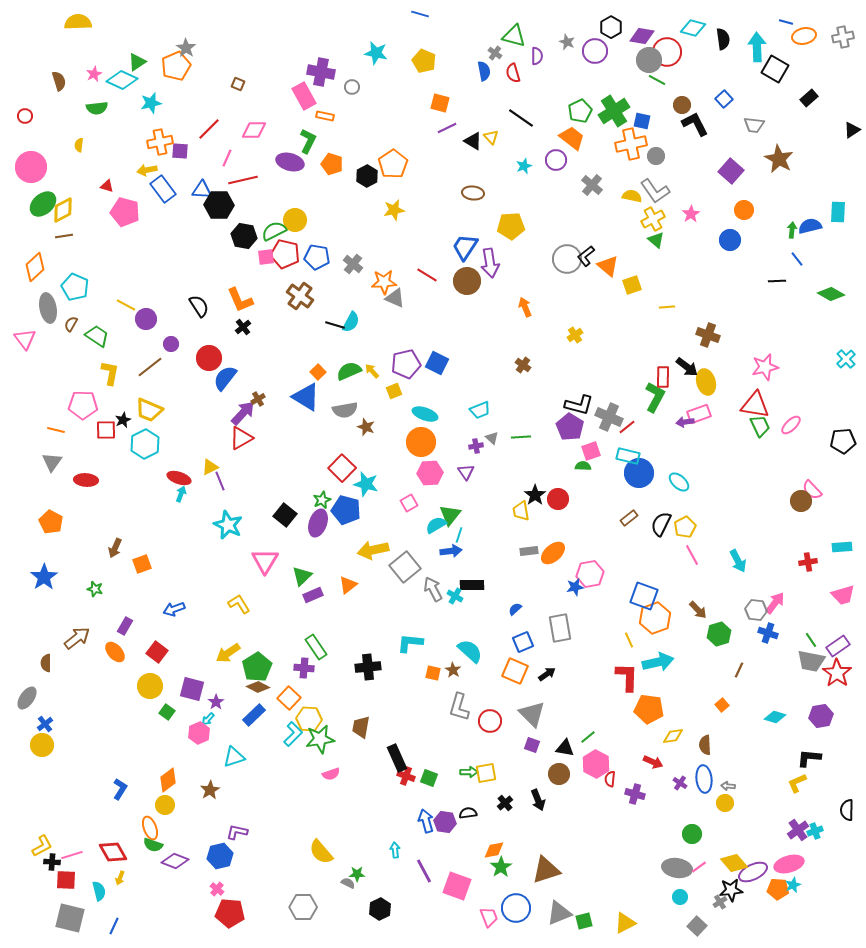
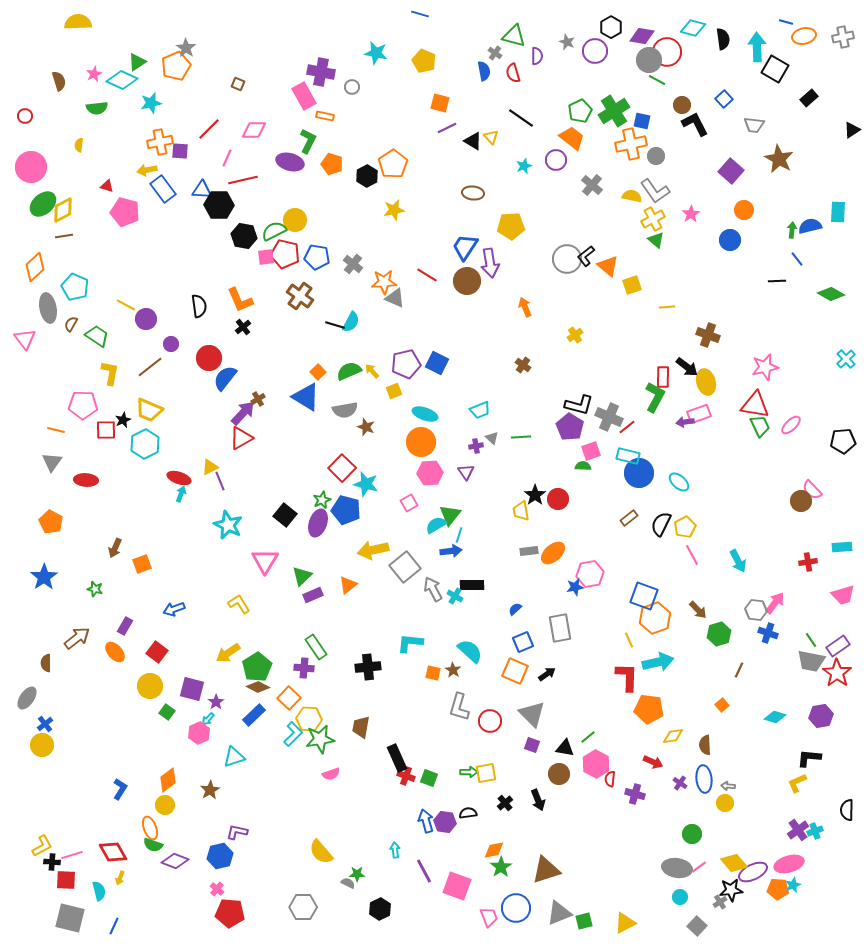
black semicircle at (199, 306): rotated 25 degrees clockwise
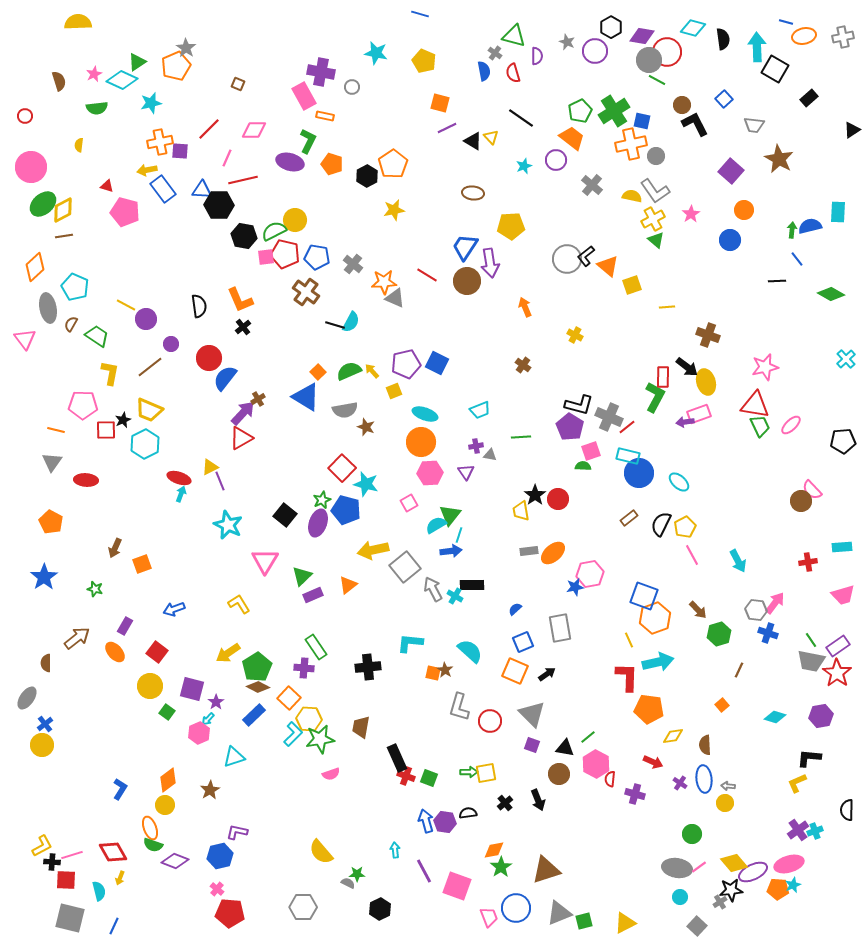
brown cross at (300, 296): moved 6 px right, 4 px up
yellow cross at (575, 335): rotated 28 degrees counterclockwise
gray triangle at (492, 438): moved 2 px left, 17 px down; rotated 32 degrees counterclockwise
brown star at (453, 670): moved 8 px left
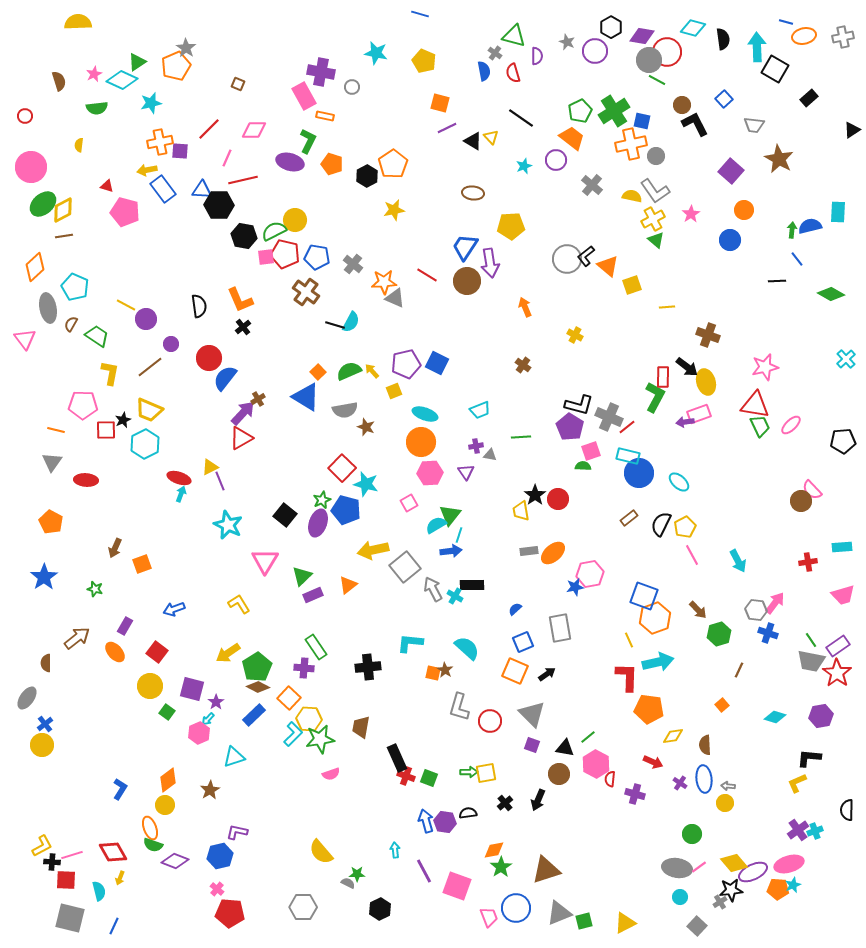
cyan semicircle at (470, 651): moved 3 px left, 3 px up
black arrow at (538, 800): rotated 45 degrees clockwise
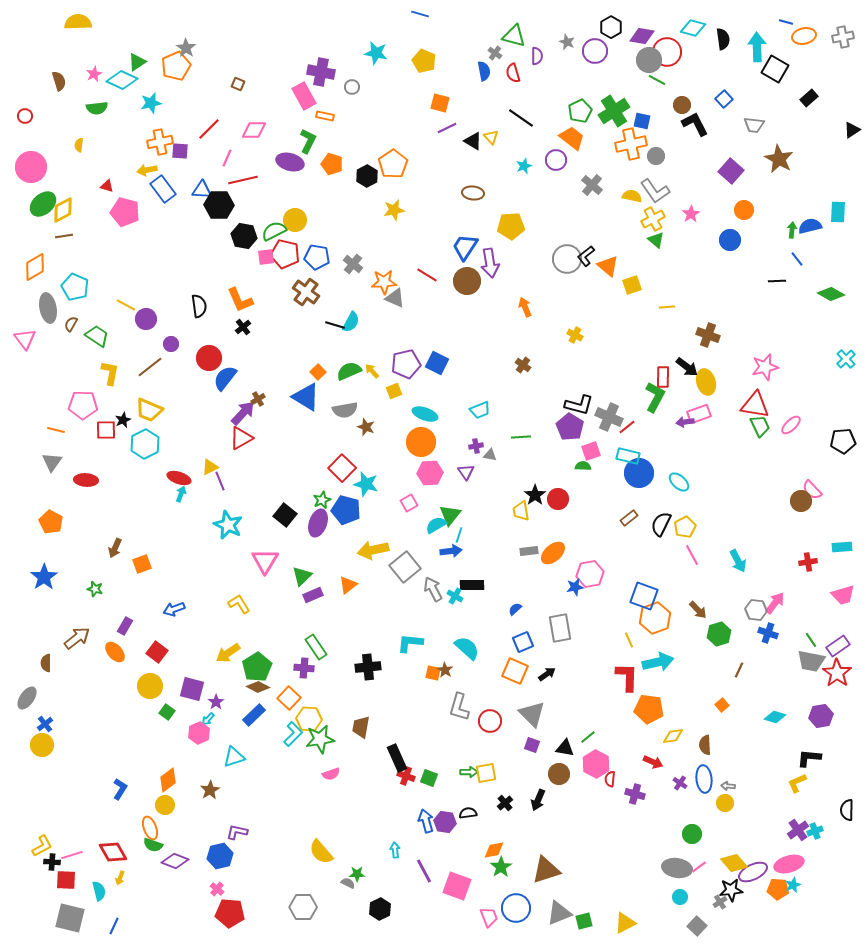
orange diamond at (35, 267): rotated 12 degrees clockwise
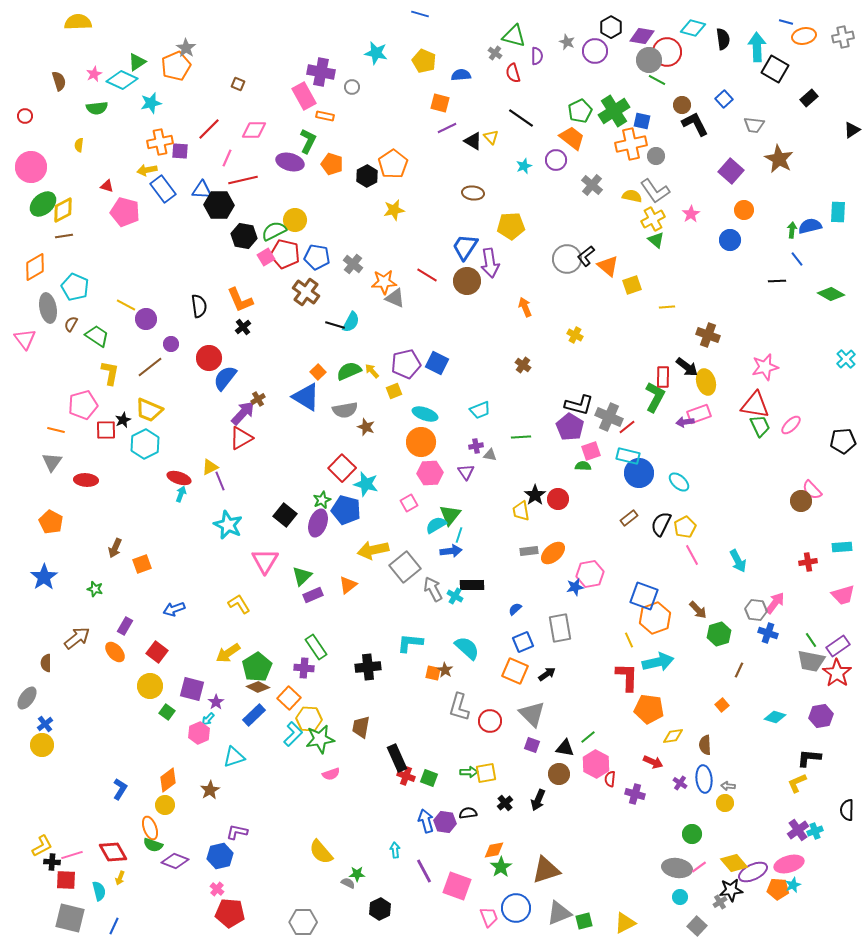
blue semicircle at (484, 71): moved 23 px left, 4 px down; rotated 84 degrees counterclockwise
pink square at (266, 257): rotated 24 degrees counterclockwise
pink pentagon at (83, 405): rotated 16 degrees counterclockwise
gray hexagon at (303, 907): moved 15 px down
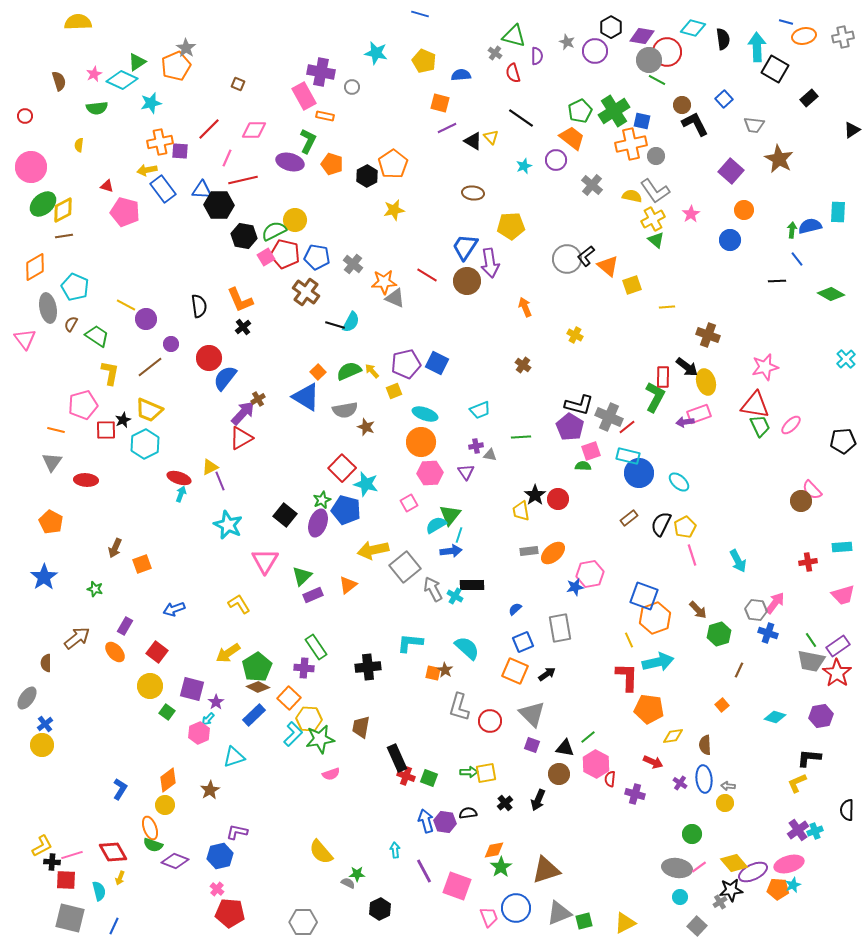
pink line at (692, 555): rotated 10 degrees clockwise
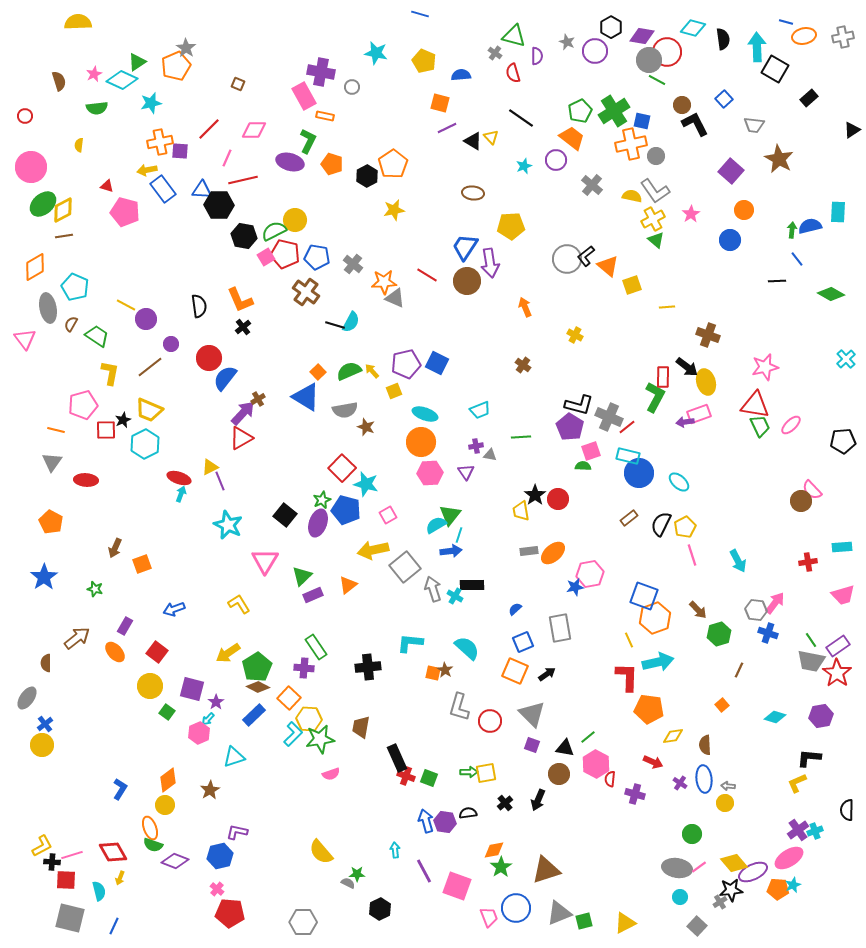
pink square at (409, 503): moved 21 px left, 12 px down
gray arrow at (433, 589): rotated 10 degrees clockwise
pink ellipse at (789, 864): moved 6 px up; rotated 16 degrees counterclockwise
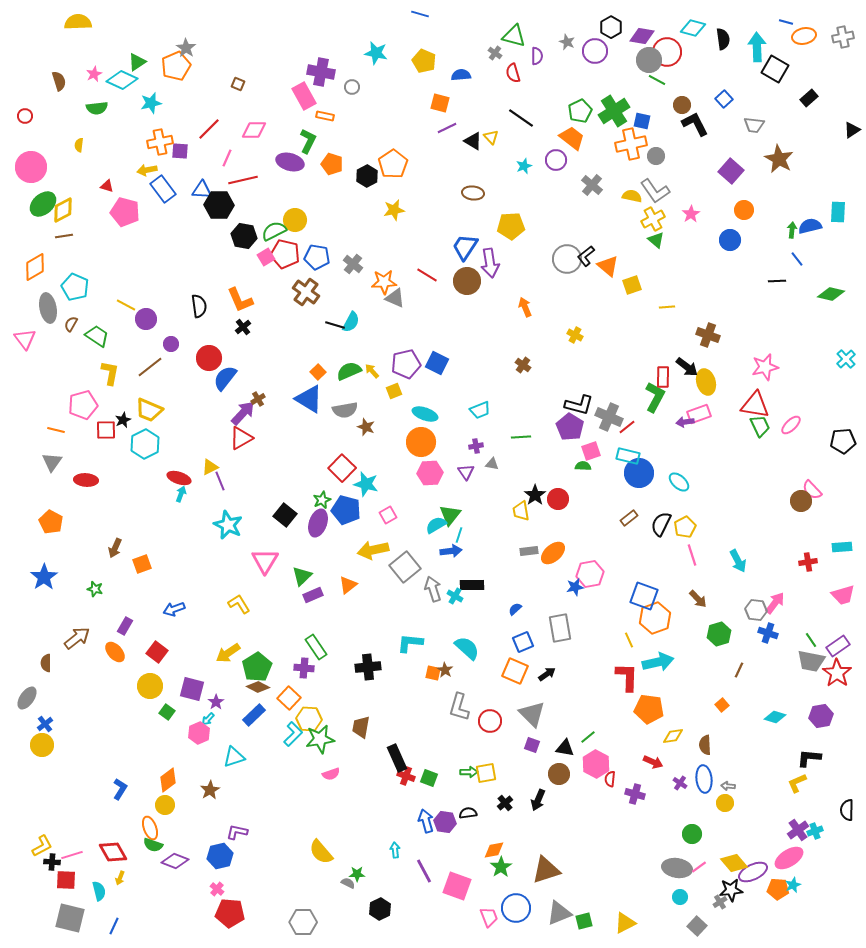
green diamond at (831, 294): rotated 16 degrees counterclockwise
blue triangle at (306, 397): moved 3 px right, 2 px down
gray triangle at (490, 455): moved 2 px right, 9 px down
brown arrow at (698, 610): moved 11 px up
